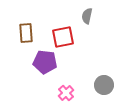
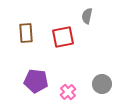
purple pentagon: moved 9 px left, 19 px down
gray circle: moved 2 px left, 1 px up
pink cross: moved 2 px right, 1 px up
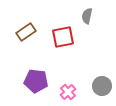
brown rectangle: moved 1 px up; rotated 60 degrees clockwise
gray circle: moved 2 px down
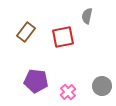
brown rectangle: rotated 18 degrees counterclockwise
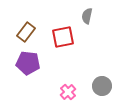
purple pentagon: moved 8 px left, 18 px up
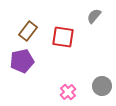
gray semicircle: moved 7 px right; rotated 28 degrees clockwise
brown rectangle: moved 2 px right, 1 px up
red square: rotated 20 degrees clockwise
purple pentagon: moved 6 px left, 2 px up; rotated 20 degrees counterclockwise
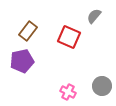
red square: moved 6 px right; rotated 15 degrees clockwise
pink cross: rotated 21 degrees counterclockwise
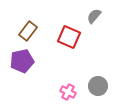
gray circle: moved 4 px left
